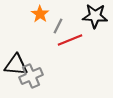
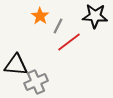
orange star: moved 2 px down
red line: moved 1 px left, 2 px down; rotated 15 degrees counterclockwise
gray cross: moved 5 px right, 6 px down
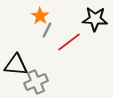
black star: moved 3 px down
gray line: moved 11 px left, 4 px down
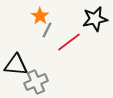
black star: rotated 15 degrees counterclockwise
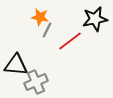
orange star: moved 1 px down; rotated 24 degrees counterclockwise
red line: moved 1 px right, 1 px up
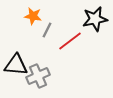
orange star: moved 7 px left, 1 px up
gray cross: moved 2 px right, 6 px up
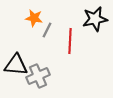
orange star: moved 1 px right, 2 px down
red line: rotated 50 degrees counterclockwise
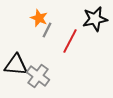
orange star: moved 5 px right; rotated 12 degrees clockwise
red line: rotated 25 degrees clockwise
gray cross: rotated 30 degrees counterclockwise
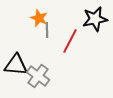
gray line: rotated 28 degrees counterclockwise
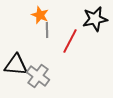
orange star: moved 1 px right, 3 px up
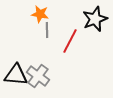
orange star: moved 1 px up; rotated 12 degrees counterclockwise
black star: rotated 10 degrees counterclockwise
black triangle: moved 10 px down
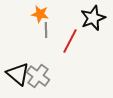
black star: moved 2 px left, 1 px up
gray line: moved 1 px left
black triangle: moved 2 px right, 1 px up; rotated 35 degrees clockwise
